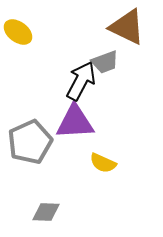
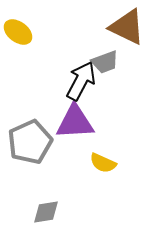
gray diamond: rotated 12 degrees counterclockwise
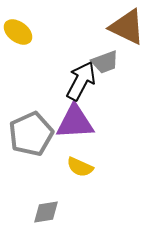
gray pentagon: moved 1 px right, 8 px up
yellow semicircle: moved 23 px left, 4 px down
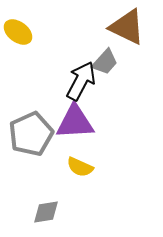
gray trapezoid: rotated 28 degrees counterclockwise
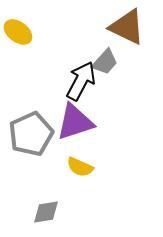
purple triangle: rotated 15 degrees counterclockwise
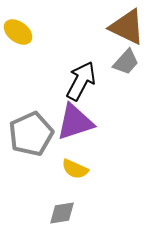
gray trapezoid: moved 21 px right
yellow semicircle: moved 5 px left, 2 px down
gray diamond: moved 16 px right, 1 px down
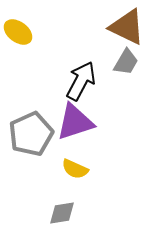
gray trapezoid: rotated 12 degrees counterclockwise
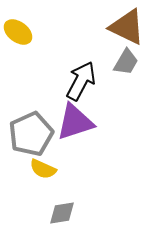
yellow semicircle: moved 32 px left
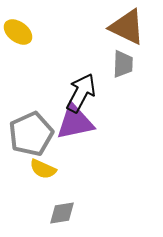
gray trapezoid: moved 3 px left, 2 px down; rotated 28 degrees counterclockwise
black arrow: moved 12 px down
purple triangle: rotated 6 degrees clockwise
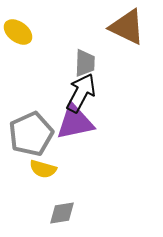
gray trapezoid: moved 38 px left, 1 px up
yellow semicircle: rotated 8 degrees counterclockwise
